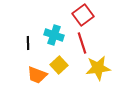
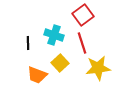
yellow square: moved 1 px right, 2 px up
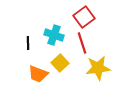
red square: moved 1 px right, 2 px down
orange trapezoid: moved 1 px right, 1 px up
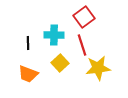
cyan cross: rotated 18 degrees counterclockwise
red line: moved 2 px down
orange trapezoid: moved 10 px left
